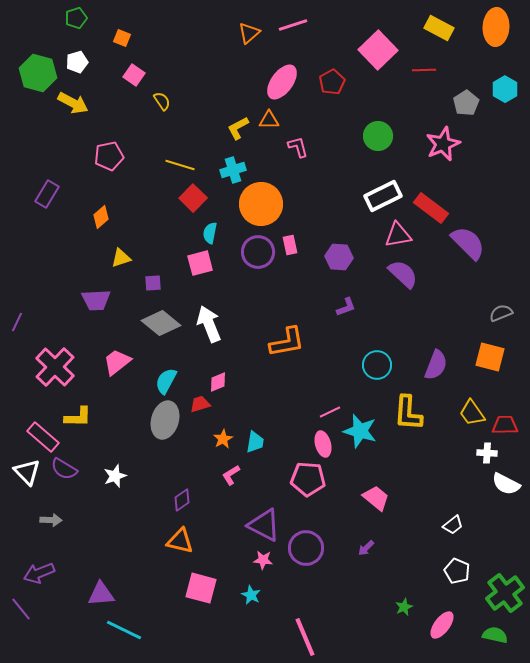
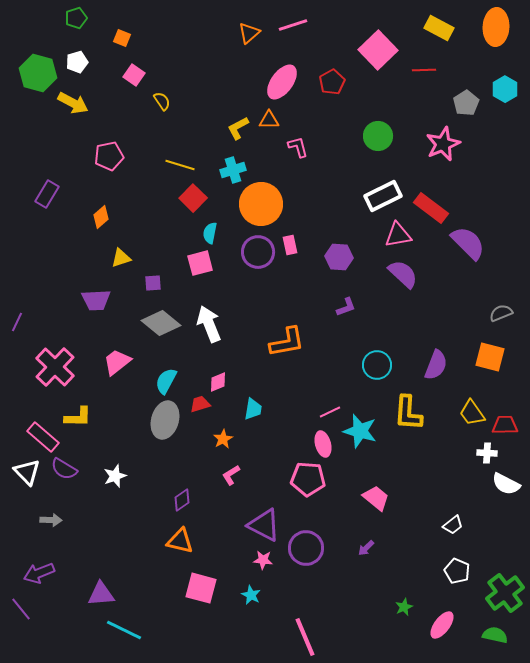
cyan trapezoid at (255, 442): moved 2 px left, 33 px up
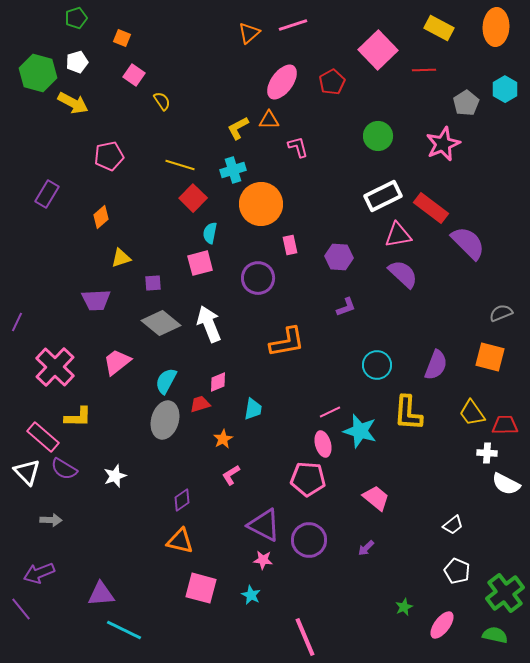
purple circle at (258, 252): moved 26 px down
purple circle at (306, 548): moved 3 px right, 8 px up
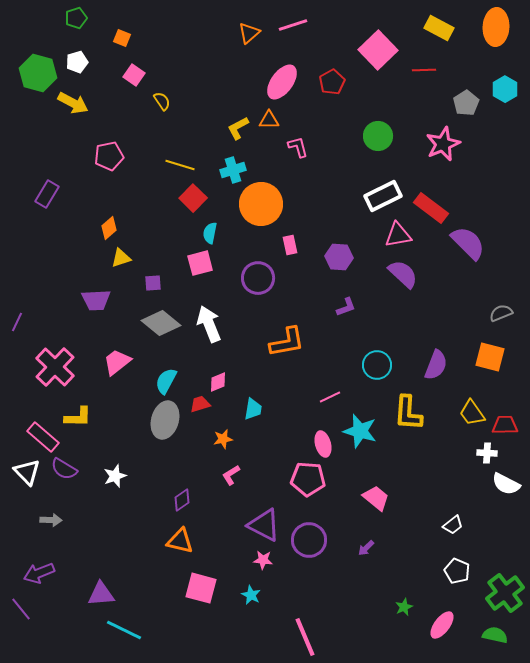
orange diamond at (101, 217): moved 8 px right, 11 px down
pink line at (330, 412): moved 15 px up
orange star at (223, 439): rotated 18 degrees clockwise
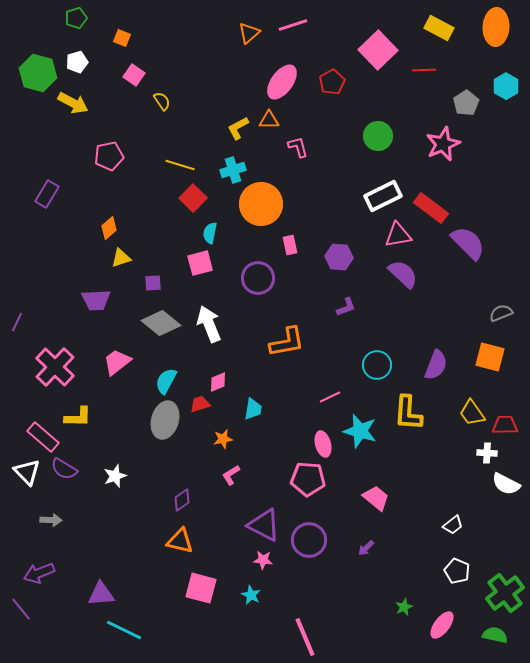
cyan hexagon at (505, 89): moved 1 px right, 3 px up
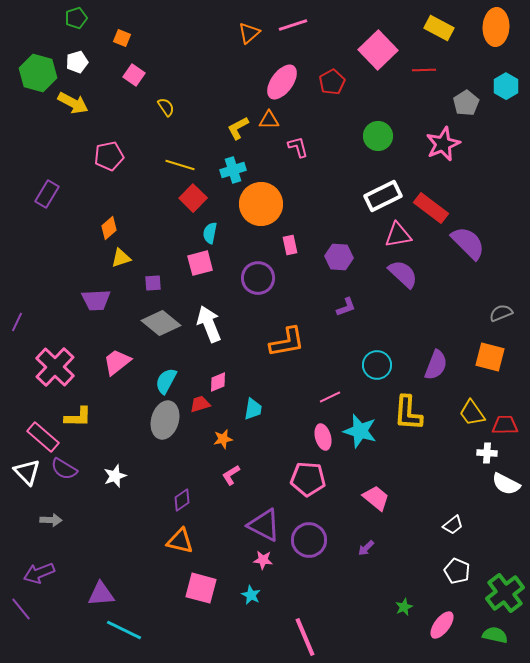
yellow semicircle at (162, 101): moved 4 px right, 6 px down
pink ellipse at (323, 444): moved 7 px up
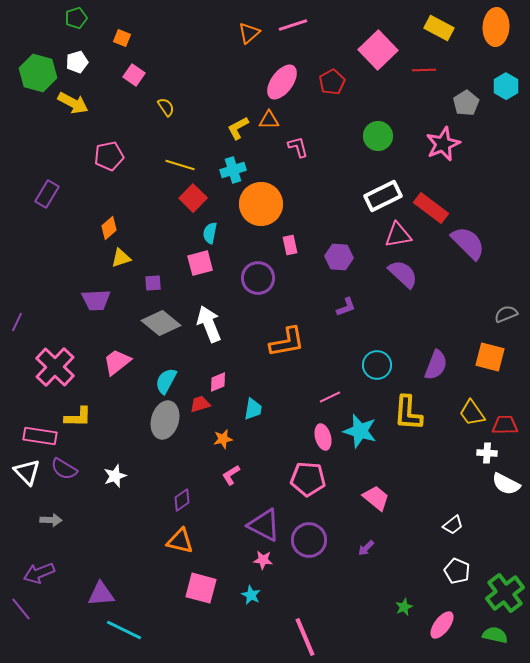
gray semicircle at (501, 313): moved 5 px right, 1 px down
pink rectangle at (43, 437): moved 3 px left, 1 px up; rotated 32 degrees counterclockwise
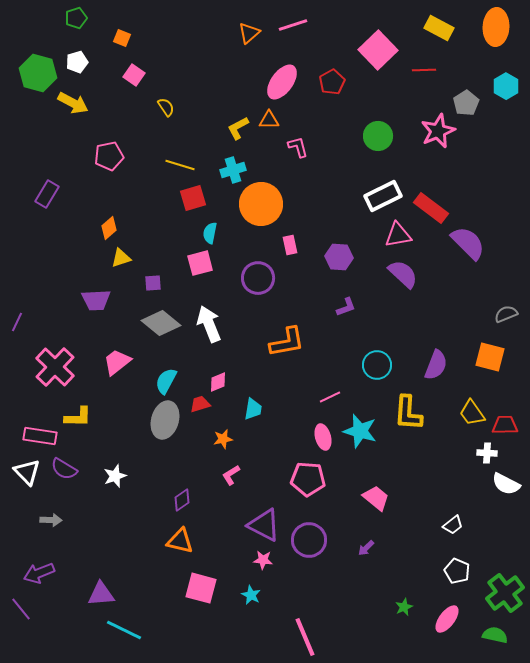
pink star at (443, 144): moved 5 px left, 13 px up
red square at (193, 198): rotated 28 degrees clockwise
pink ellipse at (442, 625): moved 5 px right, 6 px up
